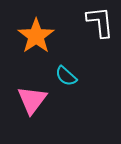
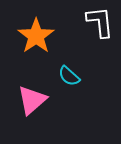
cyan semicircle: moved 3 px right
pink triangle: rotated 12 degrees clockwise
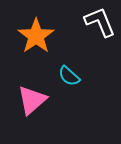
white L-shape: rotated 16 degrees counterclockwise
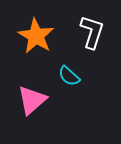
white L-shape: moved 8 px left, 10 px down; rotated 40 degrees clockwise
orange star: rotated 6 degrees counterclockwise
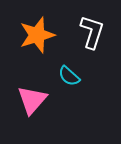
orange star: moved 1 px right, 1 px up; rotated 24 degrees clockwise
pink triangle: rotated 8 degrees counterclockwise
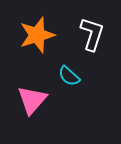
white L-shape: moved 2 px down
